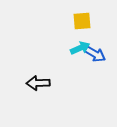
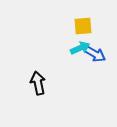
yellow square: moved 1 px right, 5 px down
black arrow: rotated 80 degrees clockwise
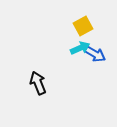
yellow square: rotated 24 degrees counterclockwise
black arrow: rotated 10 degrees counterclockwise
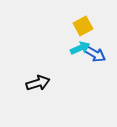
black arrow: rotated 95 degrees clockwise
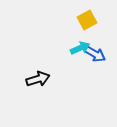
yellow square: moved 4 px right, 6 px up
black arrow: moved 4 px up
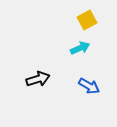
blue arrow: moved 6 px left, 32 px down
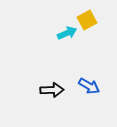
cyan arrow: moved 13 px left, 15 px up
black arrow: moved 14 px right, 11 px down; rotated 15 degrees clockwise
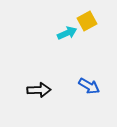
yellow square: moved 1 px down
black arrow: moved 13 px left
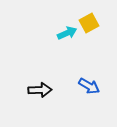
yellow square: moved 2 px right, 2 px down
black arrow: moved 1 px right
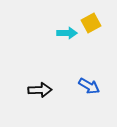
yellow square: moved 2 px right
cyan arrow: rotated 24 degrees clockwise
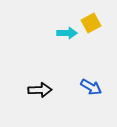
blue arrow: moved 2 px right, 1 px down
